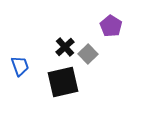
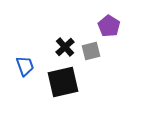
purple pentagon: moved 2 px left
gray square: moved 3 px right, 3 px up; rotated 30 degrees clockwise
blue trapezoid: moved 5 px right
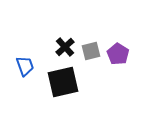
purple pentagon: moved 9 px right, 28 px down
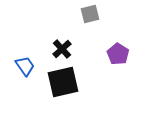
black cross: moved 3 px left, 2 px down
gray square: moved 1 px left, 37 px up
blue trapezoid: rotated 15 degrees counterclockwise
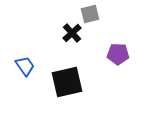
black cross: moved 10 px right, 16 px up
purple pentagon: rotated 30 degrees counterclockwise
black square: moved 4 px right
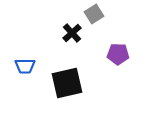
gray square: moved 4 px right; rotated 18 degrees counterclockwise
blue trapezoid: rotated 125 degrees clockwise
black square: moved 1 px down
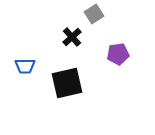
black cross: moved 4 px down
purple pentagon: rotated 10 degrees counterclockwise
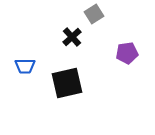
purple pentagon: moved 9 px right, 1 px up
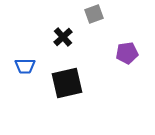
gray square: rotated 12 degrees clockwise
black cross: moved 9 px left
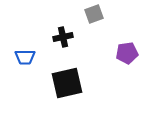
black cross: rotated 30 degrees clockwise
blue trapezoid: moved 9 px up
